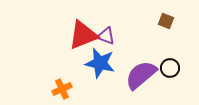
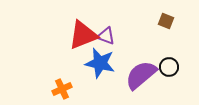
black circle: moved 1 px left, 1 px up
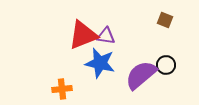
brown square: moved 1 px left, 1 px up
purple triangle: rotated 12 degrees counterclockwise
black circle: moved 3 px left, 2 px up
orange cross: rotated 18 degrees clockwise
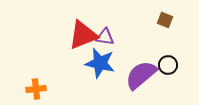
purple triangle: moved 1 px left, 1 px down
black circle: moved 2 px right
orange cross: moved 26 px left
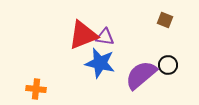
orange cross: rotated 12 degrees clockwise
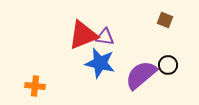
orange cross: moved 1 px left, 3 px up
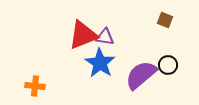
blue star: rotated 20 degrees clockwise
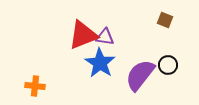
purple semicircle: moved 1 px left; rotated 12 degrees counterclockwise
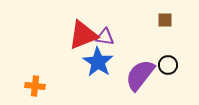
brown square: rotated 21 degrees counterclockwise
blue star: moved 2 px left, 1 px up
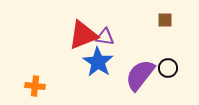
black circle: moved 3 px down
